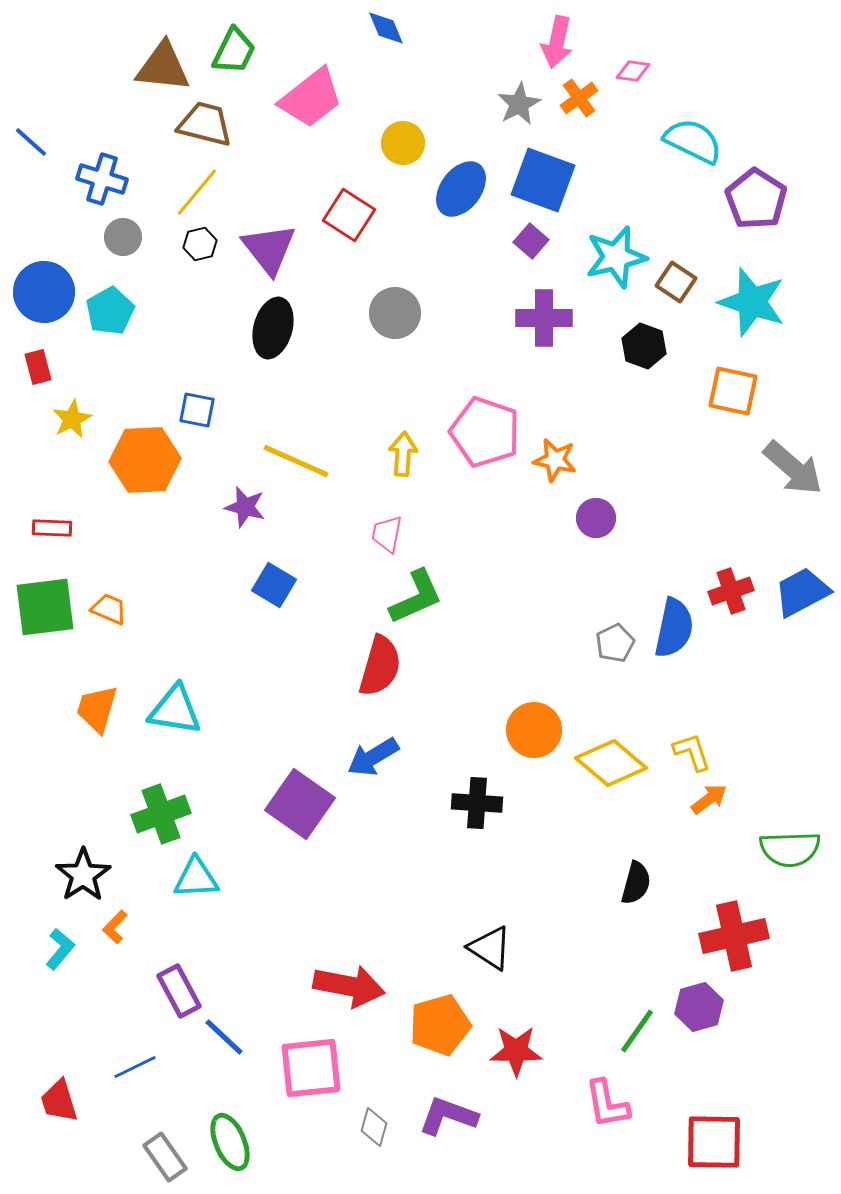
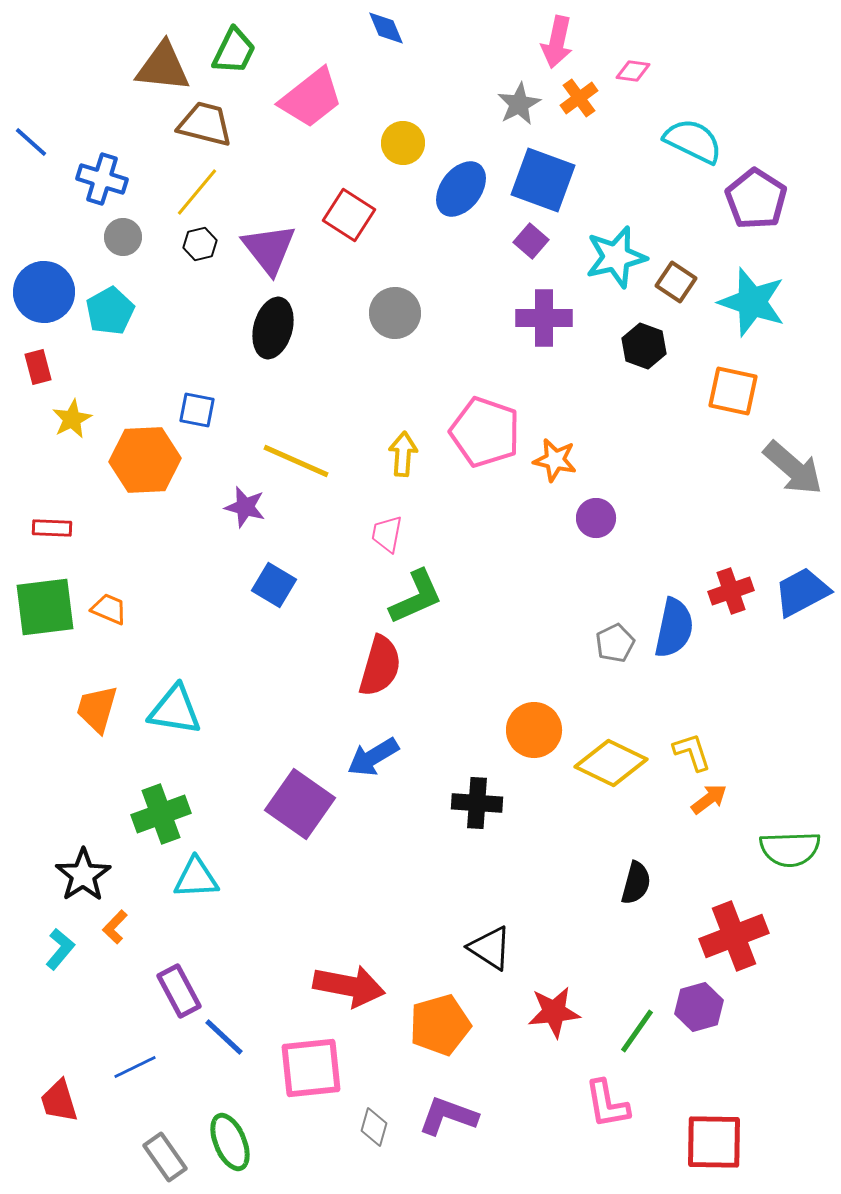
yellow diamond at (611, 763): rotated 14 degrees counterclockwise
red cross at (734, 936): rotated 8 degrees counterclockwise
red star at (516, 1051): moved 38 px right, 39 px up; rotated 6 degrees counterclockwise
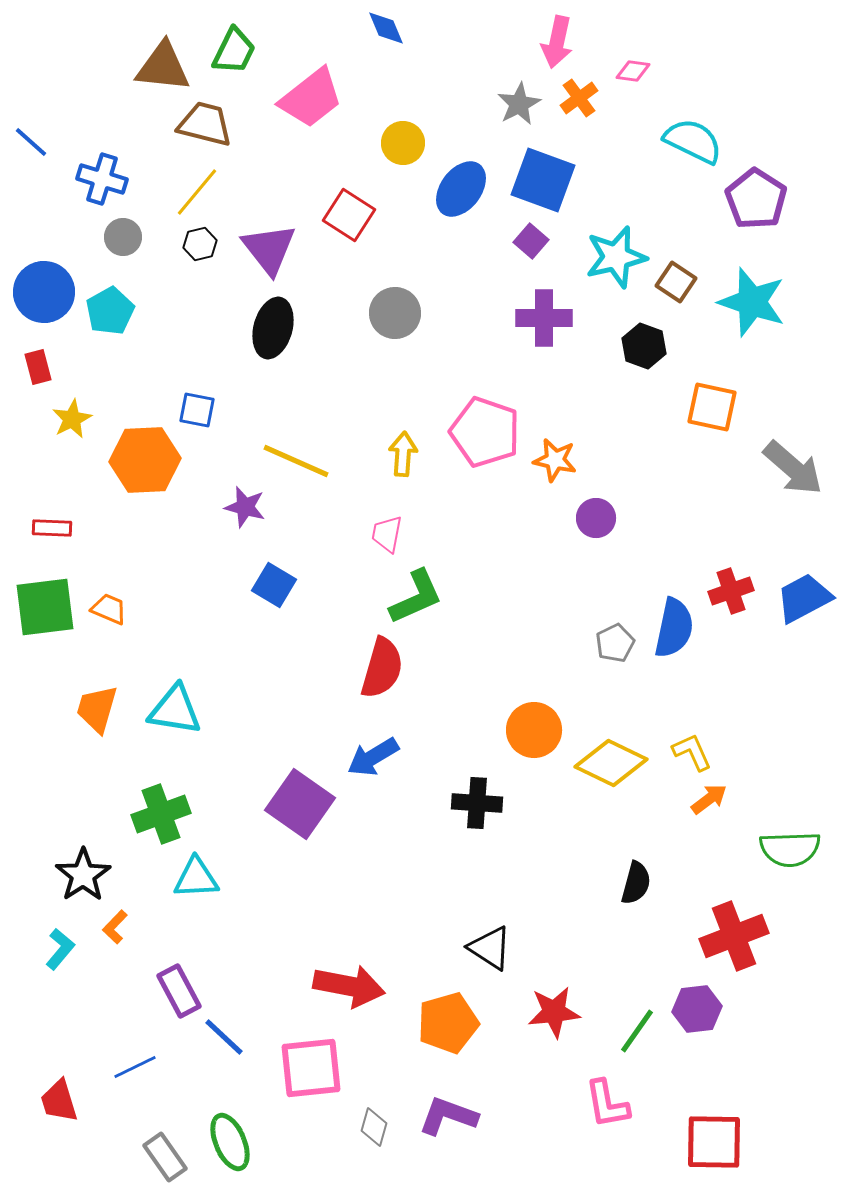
orange square at (733, 391): moved 21 px left, 16 px down
blue trapezoid at (802, 592): moved 2 px right, 6 px down
red semicircle at (380, 666): moved 2 px right, 2 px down
yellow L-shape at (692, 752): rotated 6 degrees counterclockwise
purple hexagon at (699, 1007): moved 2 px left, 2 px down; rotated 9 degrees clockwise
orange pentagon at (440, 1025): moved 8 px right, 2 px up
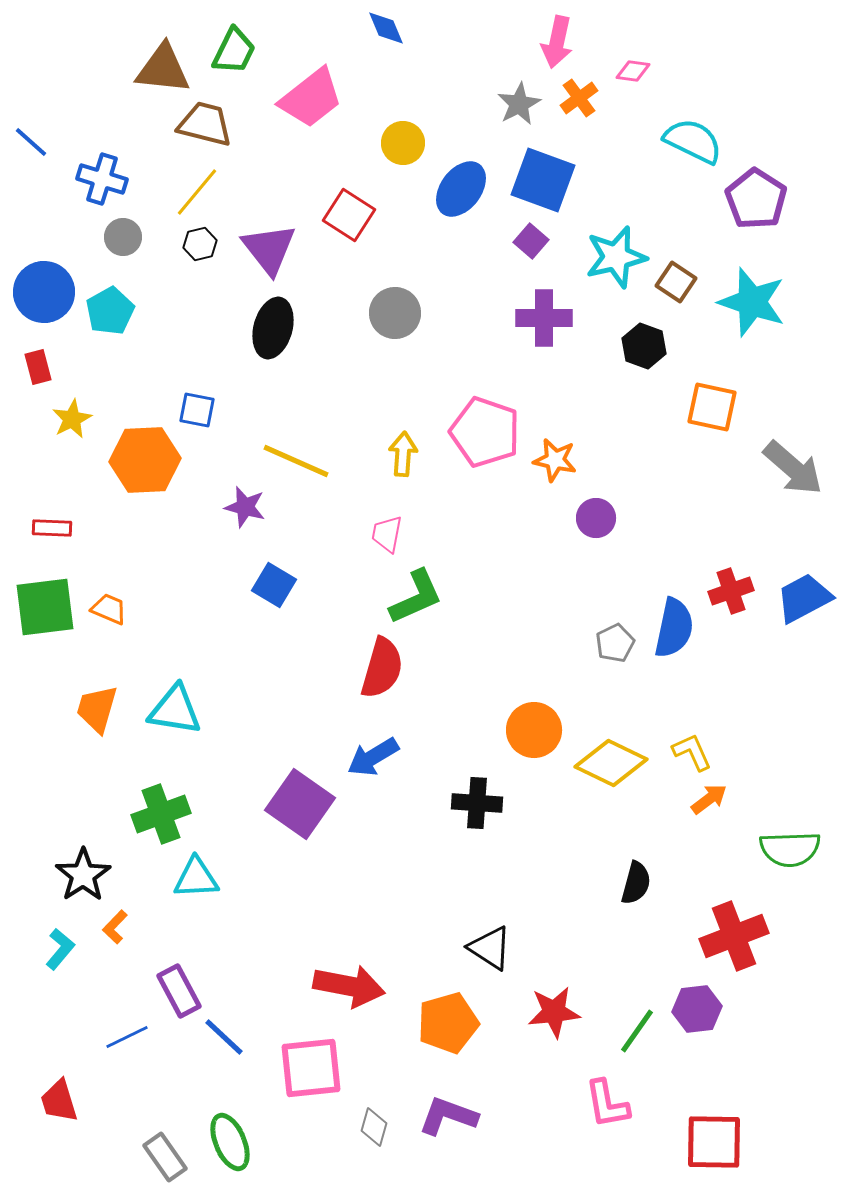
brown triangle at (163, 67): moved 2 px down
blue line at (135, 1067): moved 8 px left, 30 px up
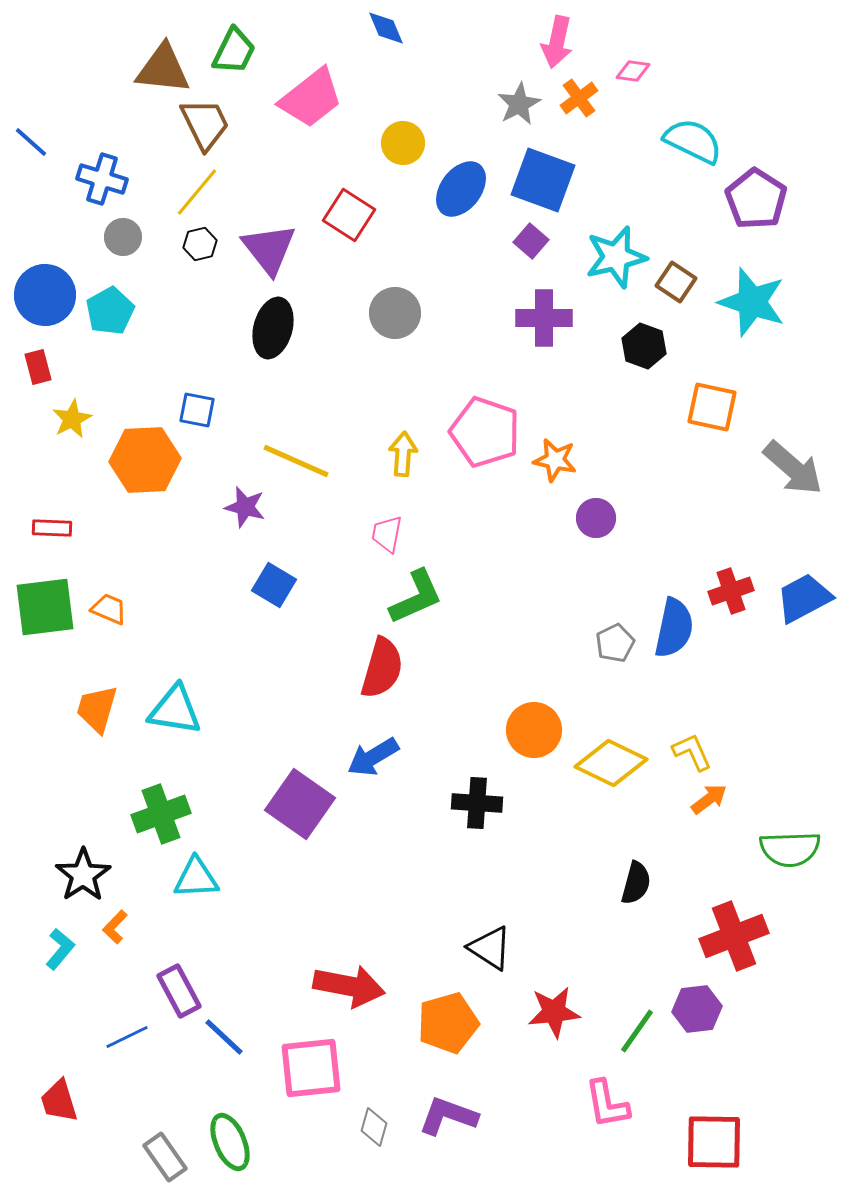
brown trapezoid at (205, 124): rotated 50 degrees clockwise
blue circle at (44, 292): moved 1 px right, 3 px down
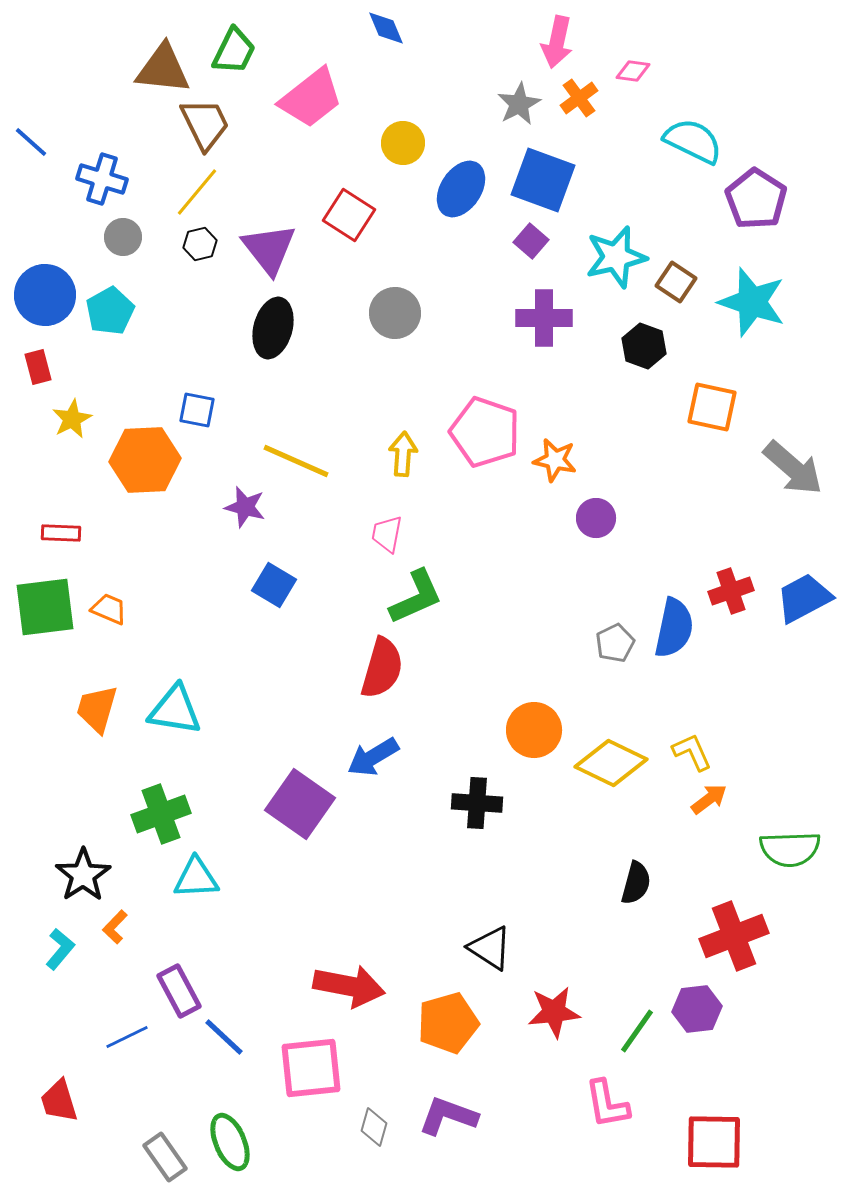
blue ellipse at (461, 189): rotated 4 degrees counterclockwise
red rectangle at (52, 528): moved 9 px right, 5 px down
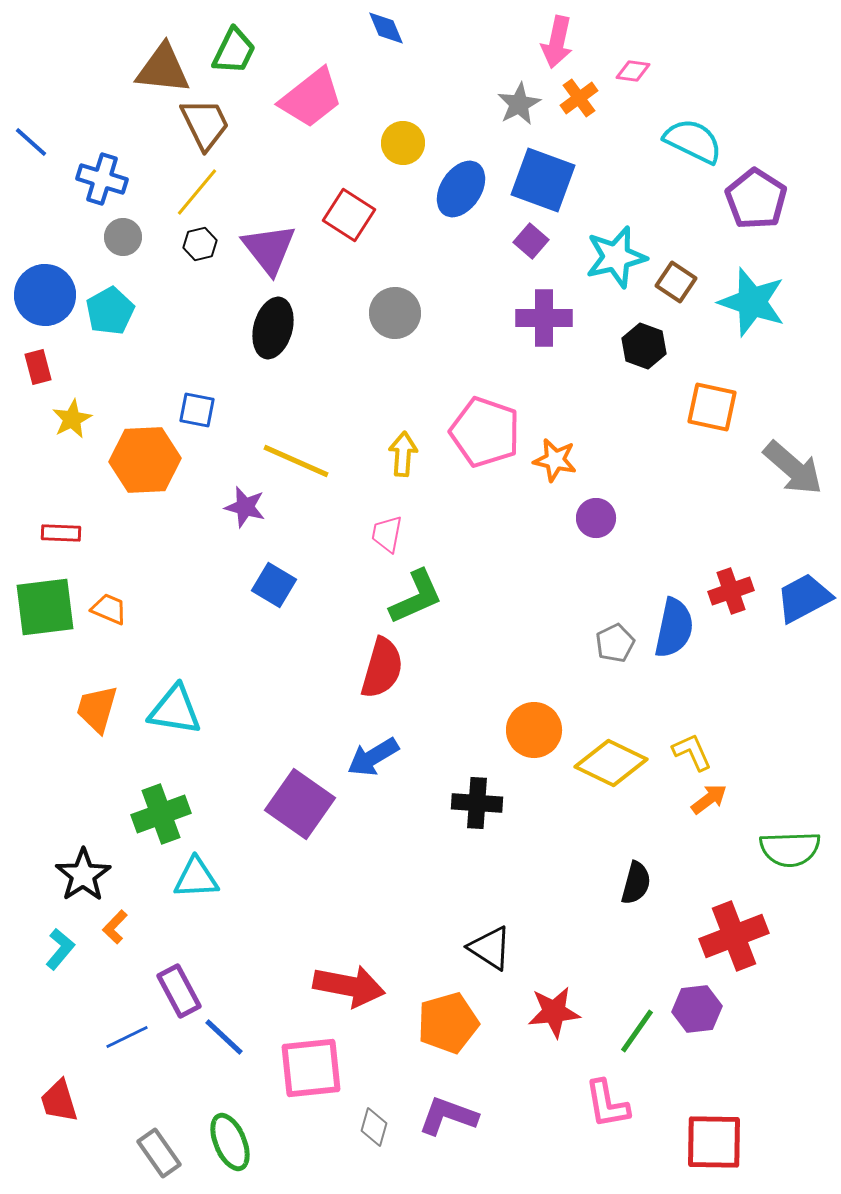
gray rectangle at (165, 1157): moved 6 px left, 4 px up
